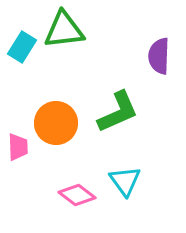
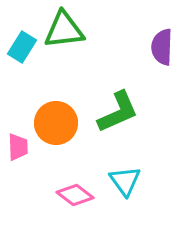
purple semicircle: moved 3 px right, 9 px up
pink diamond: moved 2 px left
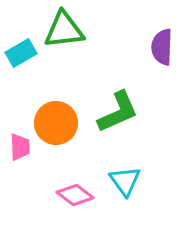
cyan rectangle: moved 1 px left, 6 px down; rotated 28 degrees clockwise
pink trapezoid: moved 2 px right
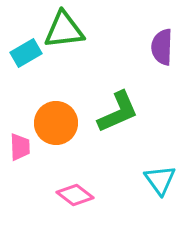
cyan rectangle: moved 5 px right
cyan triangle: moved 35 px right, 1 px up
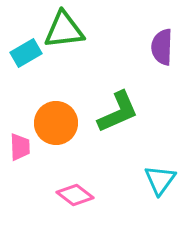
cyan triangle: rotated 12 degrees clockwise
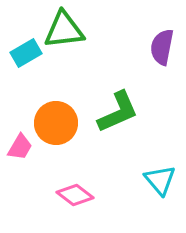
purple semicircle: rotated 9 degrees clockwise
pink trapezoid: rotated 32 degrees clockwise
cyan triangle: rotated 16 degrees counterclockwise
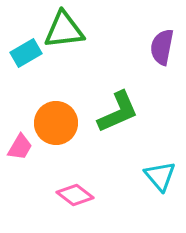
cyan triangle: moved 4 px up
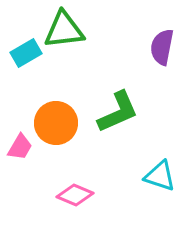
cyan triangle: rotated 32 degrees counterclockwise
pink diamond: rotated 15 degrees counterclockwise
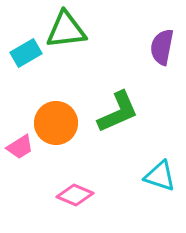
green triangle: moved 2 px right
pink trapezoid: rotated 28 degrees clockwise
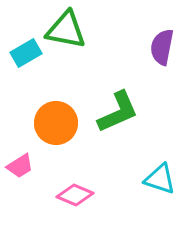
green triangle: rotated 18 degrees clockwise
pink trapezoid: moved 19 px down
cyan triangle: moved 3 px down
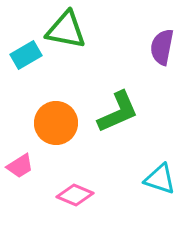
cyan rectangle: moved 2 px down
